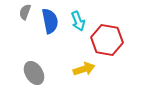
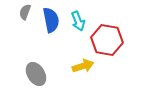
blue semicircle: moved 1 px right, 1 px up
yellow arrow: moved 1 px left, 3 px up
gray ellipse: moved 2 px right, 1 px down
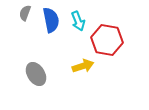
gray semicircle: moved 1 px down
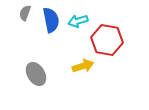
cyan arrow: rotated 96 degrees clockwise
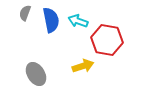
cyan arrow: rotated 36 degrees clockwise
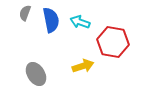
cyan arrow: moved 2 px right, 1 px down
red hexagon: moved 6 px right, 2 px down
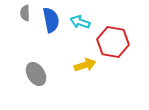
gray semicircle: rotated 21 degrees counterclockwise
yellow arrow: moved 2 px right, 1 px up
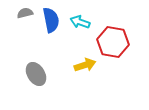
gray semicircle: rotated 77 degrees clockwise
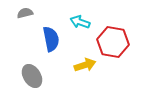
blue semicircle: moved 19 px down
gray ellipse: moved 4 px left, 2 px down
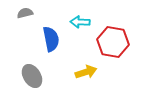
cyan arrow: rotated 18 degrees counterclockwise
yellow arrow: moved 1 px right, 7 px down
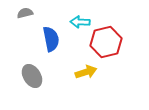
red hexagon: moved 7 px left; rotated 24 degrees counterclockwise
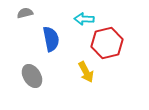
cyan arrow: moved 4 px right, 3 px up
red hexagon: moved 1 px right, 1 px down
yellow arrow: rotated 80 degrees clockwise
